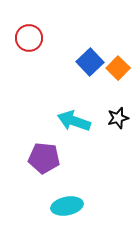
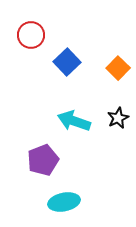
red circle: moved 2 px right, 3 px up
blue square: moved 23 px left
black star: rotated 10 degrees counterclockwise
purple pentagon: moved 1 px left, 2 px down; rotated 28 degrees counterclockwise
cyan ellipse: moved 3 px left, 4 px up
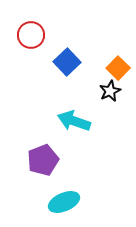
black star: moved 8 px left, 27 px up
cyan ellipse: rotated 12 degrees counterclockwise
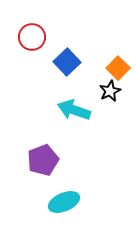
red circle: moved 1 px right, 2 px down
cyan arrow: moved 11 px up
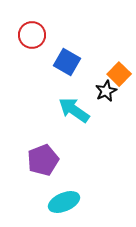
red circle: moved 2 px up
blue square: rotated 16 degrees counterclockwise
orange square: moved 1 px right, 6 px down
black star: moved 4 px left
cyan arrow: rotated 16 degrees clockwise
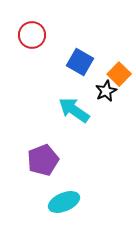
blue square: moved 13 px right
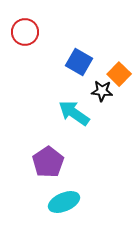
red circle: moved 7 px left, 3 px up
blue square: moved 1 px left
black star: moved 4 px left; rotated 30 degrees clockwise
cyan arrow: moved 3 px down
purple pentagon: moved 5 px right, 2 px down; rotated 12 degrees counterclockwise
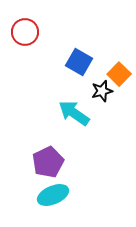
black star: rotated 20 degrees counterclockwise
purple pentagon: rotated 8 degrees clockwise
cyan ellipse: moved 11 px left, 7 px up
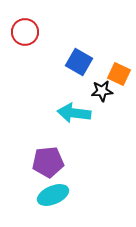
orange square: rotated 20 degrees counterclockwise
black star: rotated 10 degrees clockwise
cyan arrow: rotated 28 degrees counterclockwise
purple pentagon: rotated 20 degrees clockwise
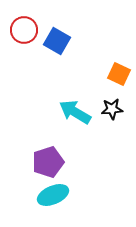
red circle: moved 1 px left, 2 px up
blue square: moved 22 px left, 21 px up
black star: moved 10 px right, 18 px down
cyan arrow: moved 1 px right, 1 px up; rotated 24 degrees clockwise
purple pentagon: rotated 12 degrees counterclockwise
